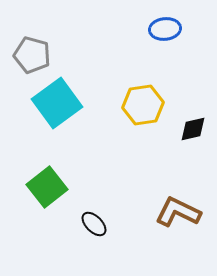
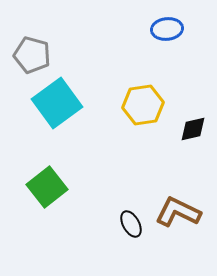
blue ellipse: moved 2 px right
black ellipse: moved 37 px right; rotated 16 degrees clockwise
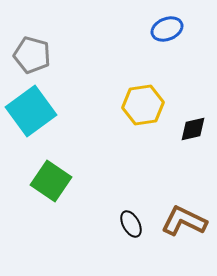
blue ellipse: rotated 16 degrees counterclockwise
cyan square: moved 26 px left, 8 px down
green square: moved 4 px right, 6 px up; rotated 18 degrees counterclockwise
brown L-shape: moved 6 px right, 9 px down
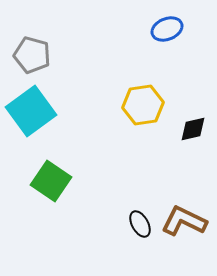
black ellipse: moved 9 px right
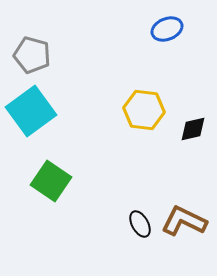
yellow hexagon: moved 1 px right, 5 px down; rotated 15 degrees clockwise
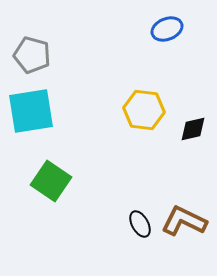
cyan square: rotated 27 degrees clockwise
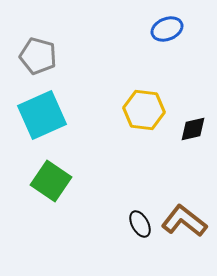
gray pentagon: moved 6 px right, 1 px down
cyan square: moved 11 px right, 4 px down; rotated 15 degrees counterclockwise
brown L-shape: rotated 12 degrees clockwise
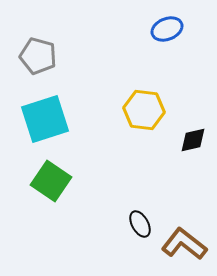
cyan square: moved 3 px right, 4 px down; rotated 6 degrees clockwise
black diamond: moved 11 px down
brown L-shape: moved 23 px down
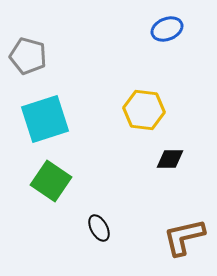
gray pentagon: moved 10 px left
black diamond: moved 23 px left, 19 px down; rotated 12 degrees clockwise
black ellipse: moved 41 px left, 4 px down
brown L-shape: moved 7 px up; rotated 51 degrees counterclockwise
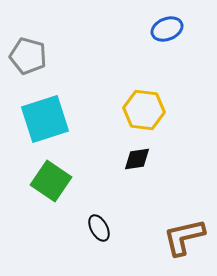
black diamond: moved 33 px left; rotated 8 degrees counterclockwise
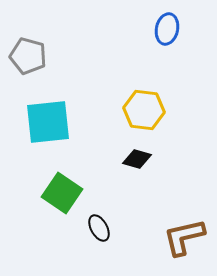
blue ellipse: rotated 56 degrees counterclockwise
cyan square: moved 3 px right, 3 px down; rotated 12 degrees clockwise
black diamond: rotated 24 degrees clockwise
green square: moved 11 px right, 12 px down
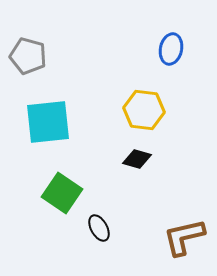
blue ellipse: moved 4 px right, 20 px down
